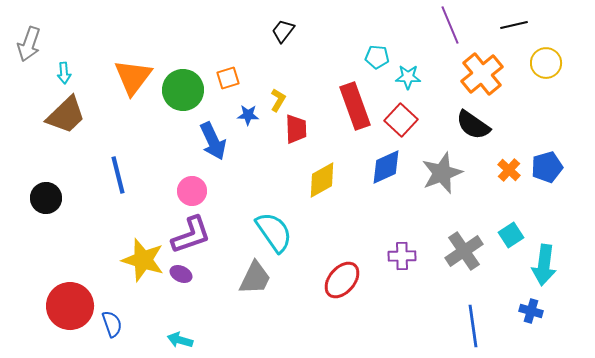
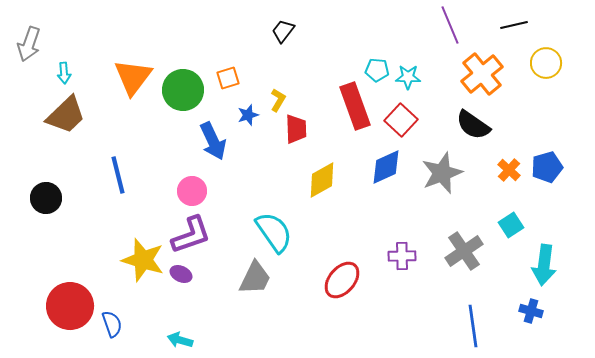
cyan pentagon at (377, 57): moved 13 px down
blue star at (248, 115): rotated 20 degrees counterclockwise
cyan square at (511, 235): moved 10 px up
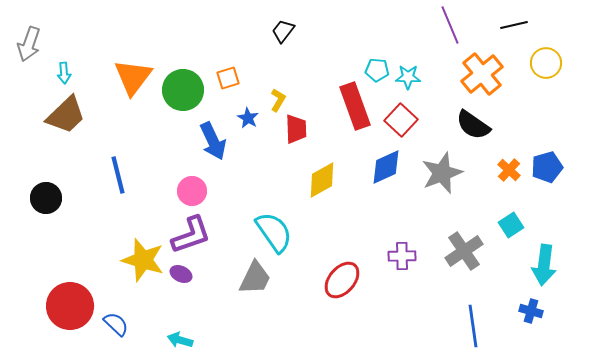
blue star at (248, 115): moved 3 px down; rotated 25 degrees counterclockwise
blue semicircle at (112, 324): moved 4 px right; rotated 28 degrees counterclockwise
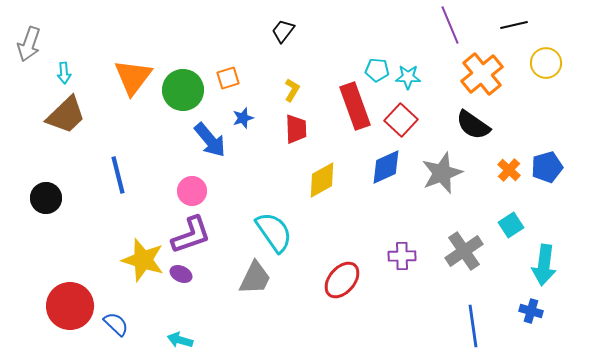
yellow L-shape at (278, 100): moved 14 px right, 10 px up
blue star at (248, 118): moved 5 px left; rotated 25 degrees clockwise
blue arrow at (213, 141): moved 3 px left, 1 px up; rotated 15 degrees counterclockwise
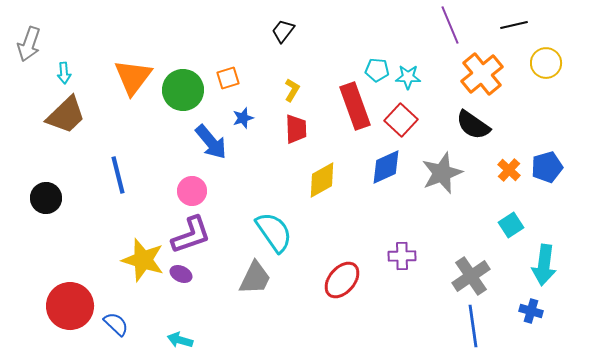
blue arrow at (210, 140): moved 1 px right, 2 px down
gray cross at (464, 251): moved 7 px right, 25 px down
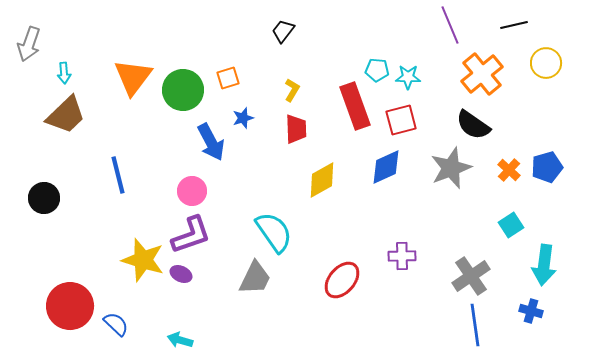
red square at (401, 120): rotated 32 degrees clockwise
blue arrow at (211, 142): rotated 12 degrees clockwise
gray star at (442, 173): moved 9 px right, 5 px up
black circle at (46, 198): moved 2 px left
blue line at (473, 326): moved 2 px right, 1 px up
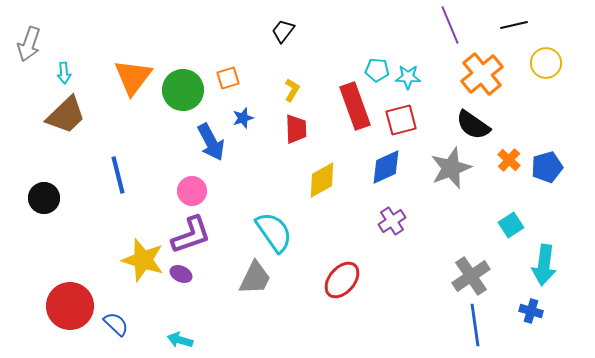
orange cross at (509, 170): moved 10 px up
purple cross at (402, 256): moved 10 px left, 35 px up; rotated 32 degrees counterclockwise
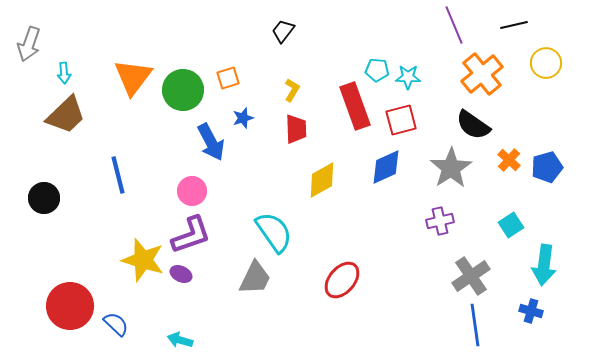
purple line at (450, 25): moved 4 px right
gray star at (451, 168): rotated 12 degrees counterclockwise
purple cross at (392, 221): moved 48 px right; rotated 20 degrees clockwise
